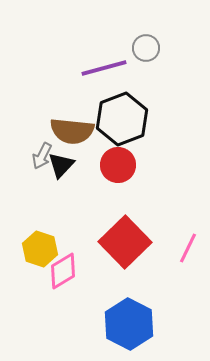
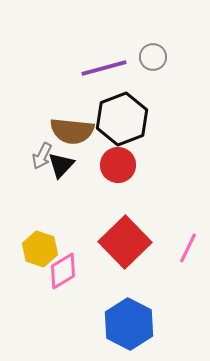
gray circle: moved 7 px right, 9 px down
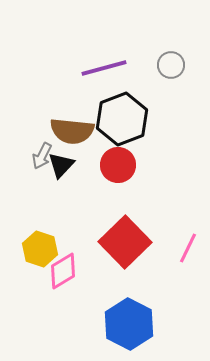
gray circle: moved 18 px right, 8 px down
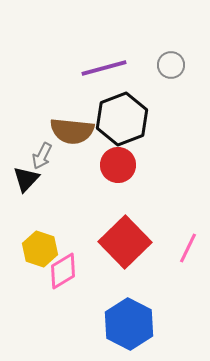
black triangle: moved 35 px left, 14 px down
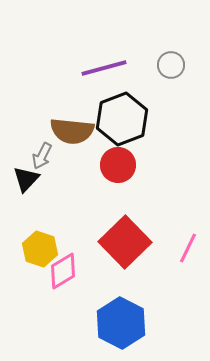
blue hexagon: moved 8 px left, 1 px up
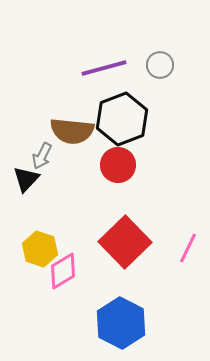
gray circle: moved 11 px left
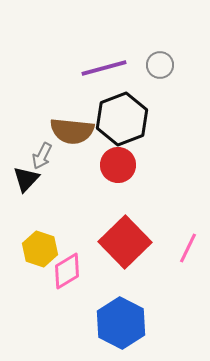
pink diamond: moved 4 px right
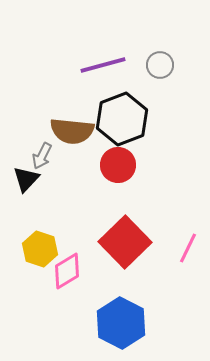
purple line: moved 1 px left, 3 px up
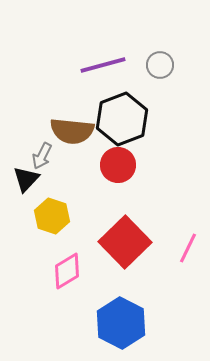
yellow hexagon: moved 12 px right, 33 px up
